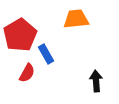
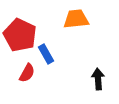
red pentagon: rotated 16 degrees counterclockwise
black arrow: moved 2 px right, 2 px up
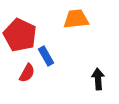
blue rectangle: moved 2 px down
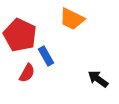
orange trapezoid: moved 4 px left; rotated 148 degrees counterclockwise
black arrow: rotated 50 degrees counterclockwise
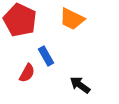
red pentagon: moved 15 px up
black arrow: moved 18 px left, 6 px down
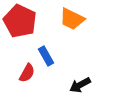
red pentagon: moved 1 px down
black arrow: rotated 65 degrees counterclockwise
